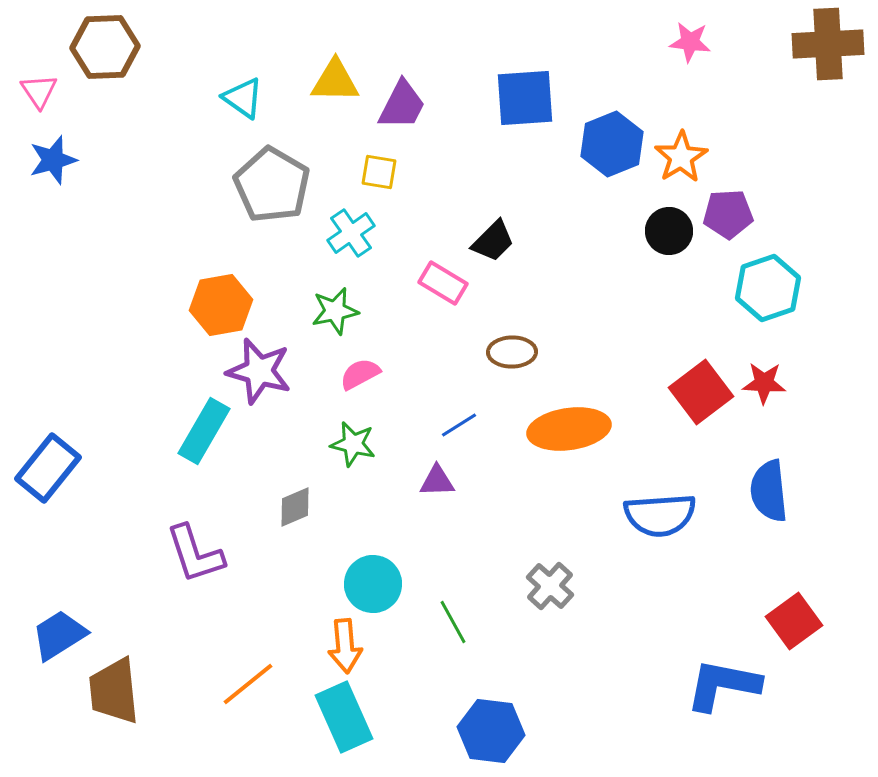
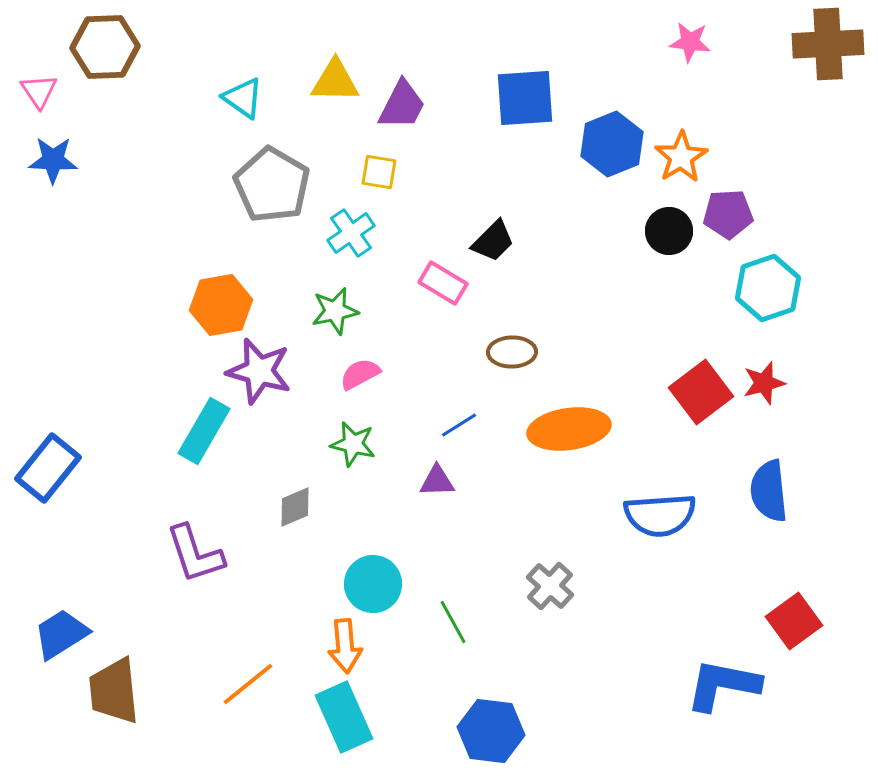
blue star at (53, 160): rotated 18 degrees clockwise
red star at (764, 383): rotated 18 degrees counterclockwise
blue trapezoid at (59, 635): moved 2 px right, 1 px up
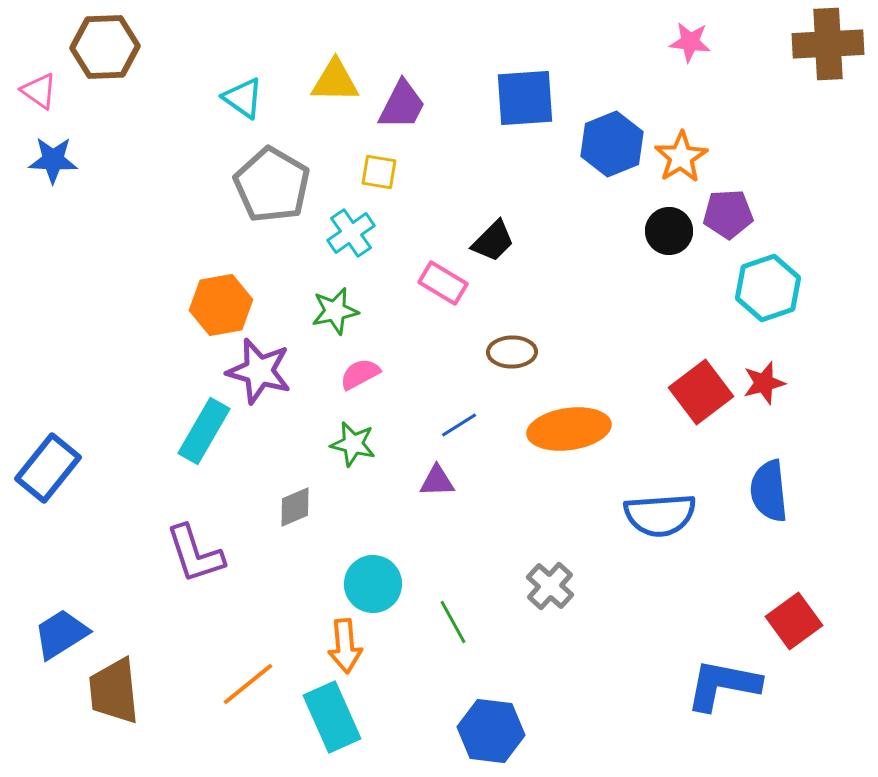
pink triangle at (39, 91): rotated 21 degrees counterclockwise
cyan rectangle at (344, 717): moved 12 px left
